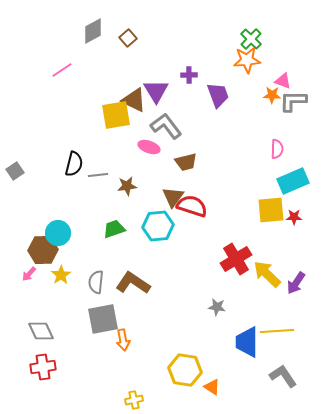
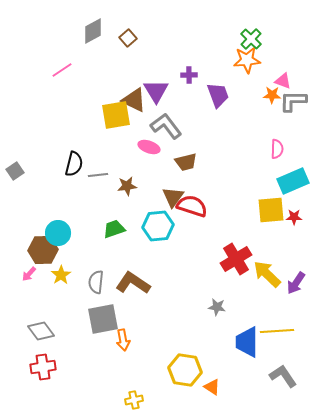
gray diamond at (41, 331): rotated 12 degrees counterclockwise
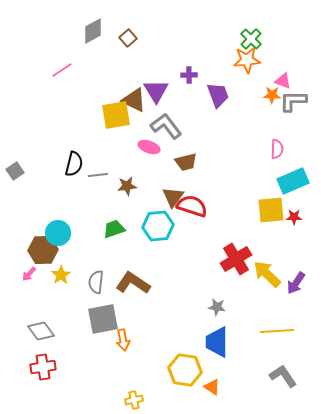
blue trapezoid at (247, 342): moved 30 px left
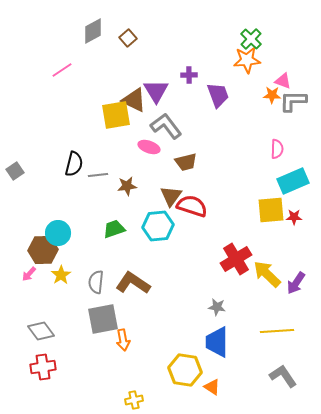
brown triangle at (173, 197): moved 2 px left, 1 px up
